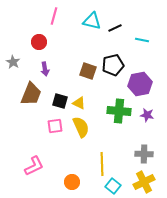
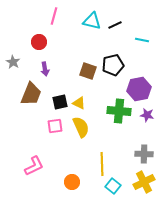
black line: moved 3 px up
purple hexagon: moved 1 px left, 5 px down
black square: moved 1 px down; rotated 28 degrees counterclockwise
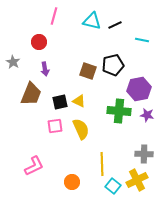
yellow triangle: moved 2 px up
yellow semicircle: moved 2 px down
yellow cross: moved 7 px left, 2 px up
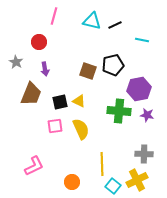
gray star: moved 3 px right
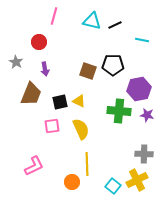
black pentagon: rotated 15 degrees clockwise
pink square: moved 3 px left
yellow line: moved 15 px left
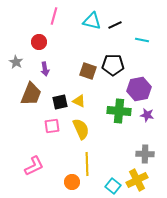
gray cross: moved 1 px right
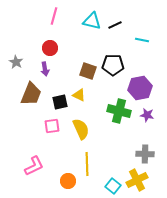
red circle: moved 11 px right, 6 px down
purple hexagon: moved 1 px right, 1 px up
yellow triangle: moved 6 px up
green cross: rotated 10 degrees clockwise
orange circle: moved 4 px left, 1 px up
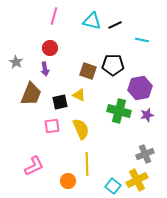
purple star: rotated 24 degrees counterclockwise
gray cross: rotated 24 degrees counterclockwise
